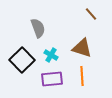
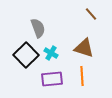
brown triangle: moved 2 px right
cyan cross: moved 2 px up
black square: moved 4 px right, 5 px up
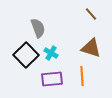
brown triangle: moved 7 px right
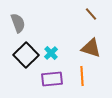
gray semicircle: moved 20 px left, 5 px up
cyan cross: rotated 16 degrees clockwise
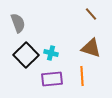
cyan cross: rotated 32 degrees counterclockwise
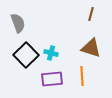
brown line: rotated 56 degrees clockwise
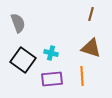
black square: moved 3 px left, 5 px down; rotated 10 degrees counterclockwise
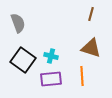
cyan cross: moved 3 px down
purple rectangle: moved 1 px left
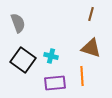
purple rectangle: moved 4 px right, 4 px down
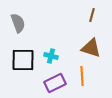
brown line: moved 1 px right, 1 px down
black square: rotated 35 degrees counterclockwise
purple rectangle: rotated 20 degrees counterclockwise
